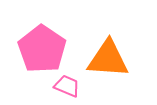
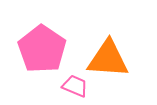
pink trapezoid: moved 8 px right
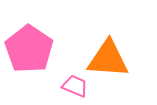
pink pentagon: moved 13 px left
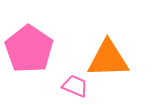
orange triangle: rotated 6 degrees counterclockwise
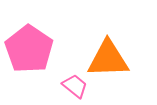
pink trapezoid: rotated 16 degrees clockwise
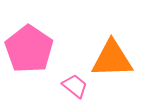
orange triangle: moved 4 px right
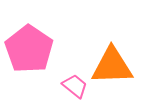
orange triangle: moved 7 px down
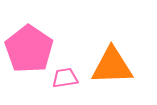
pink trapezoid: moved 10 px left, 8 px up; rotated 48 degrees counterclockwise
